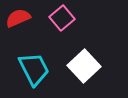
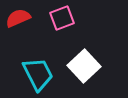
pink square: rotated 20 degrees clockwise
cyan trapezoid: moved 4 px right, 5 px down
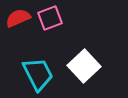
pink square: moved 12 px left
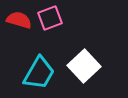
red semicircle: moved 1 px right, 2 px down; rotated 40 degrees clockwise
cyan trapezoid: moved 1 px right, 1 px up; rotated 57 degrees clockwise
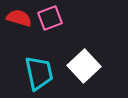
red semicircle: moved 2 px up
cyan trapezoid: rotated 42 degrees counterclockwise
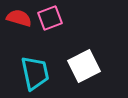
white square: rotated 16 degrees clockwise
cyan trapezoid: moved 4 px left
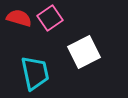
pink square: rotated 15 degrees counterclockwise
white square: moved 14 px up
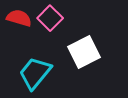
pink square: rotated 10 degrees counterclockwise
cyan trapezoid: rotated 129 degrees counterclockwise
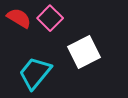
red semicircle: rotated 15 degrees clockwise
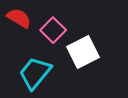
pink square: moved 3 px right, 12 px down
white square: moved 1 px left
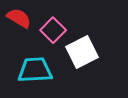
white square: moved 1 px left
cyan trapezoid: moved 3 px up; rotated 48 degrees clockwise
